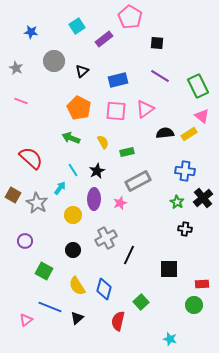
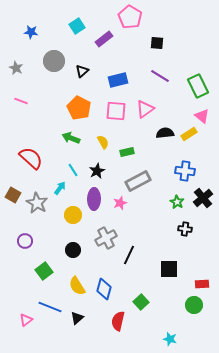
green square at (44, 271): rotated 24 degrees clockwise
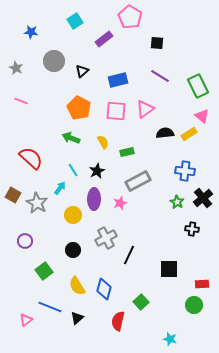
cyan square at (77, 26): moved 2 px left, 5 px up
black cross at (185, 229): moved 7 px right
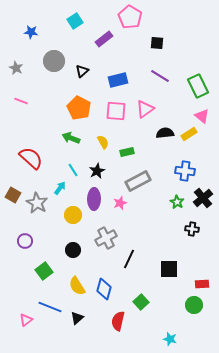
black line at (129, 255): moved 4 px down
